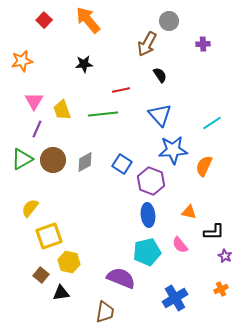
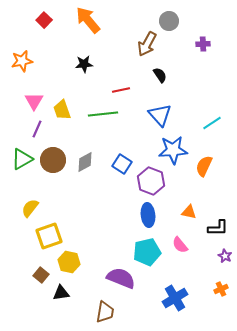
black L-shape: moved 4 px right, 4 px up
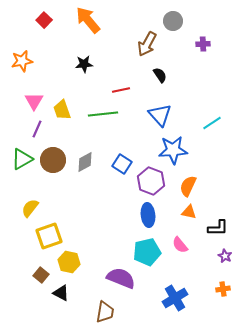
gray circle: moved 4 px right
orange semicircle: moved 16 px left, 20 px down
orange cross: moved 2 px right; rotated 16 degrees clockwise
black triangle: rotated 36 degrees clockwise
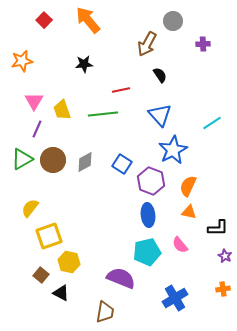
blue star: rotated 24 degrees counterclockwise
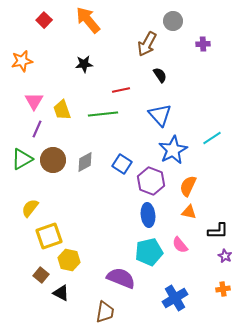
cyan line: moved 15 px down
black L-shape: moved 3 px down
cyan pentagon: moved 2 px right
yellow hexagon: moved 2 px up
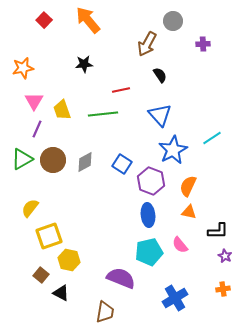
orange star: moved 1 px right, 7 px down
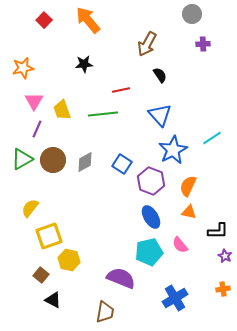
gray circle: moved 19 px right, 7 px up
blue ellipse: moved 3 px right, 2 px down; rotated 25 degrees counterclockwise
black triangle: moved 8 px left, 7 px down
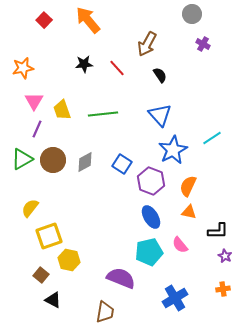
purple cross: rotated 32 degrees clockwise
red line: moved 4 px left, 22 px up; rotated 60 degrees clockwise
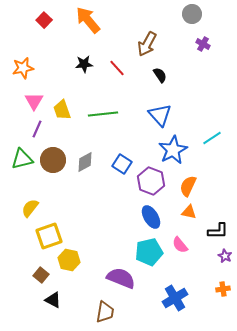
green triangle: rotated 15 degrees clockwise
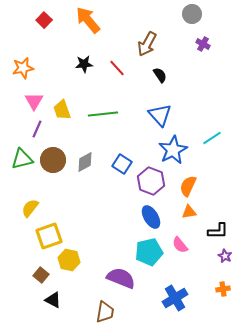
orange triangle: rotated 21 degrees counterclockwise
